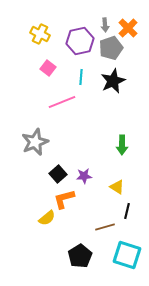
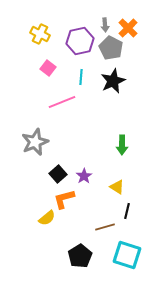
gray pentagon: rotated 25 degrees counterclockwise
purple star: rotated 28 degrees counterclockwise
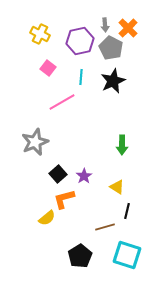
pink line: rotated 8 degrees counterclockwise
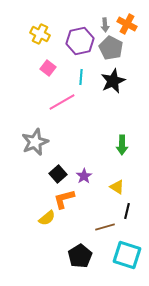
orange cross: moved 1 px left, 4 px up; rotated 18 degrees counterclockwise
